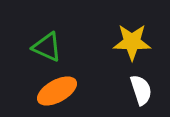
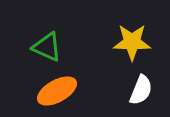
white semicircle: rotated 40 degrees clockwise
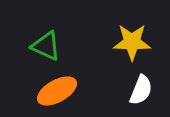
green triangle: moved 1 px left, 1 px up
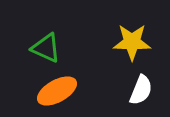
green triangle: moved 2 px down
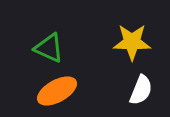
green triangle: moved 3 px right
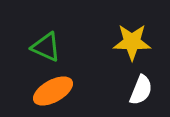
green triangle: moved 3 px left, 1 px up
orange ellipse: moved 4 px left
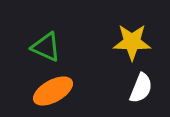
white semicircle: moved 2 px up
